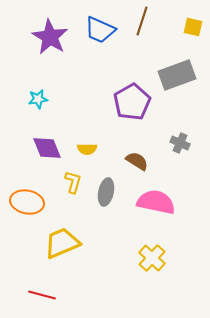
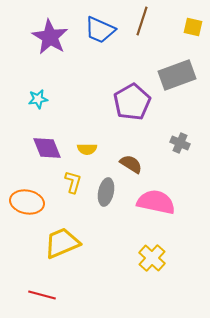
brown semicircle: moved 6 px left, 3 px down
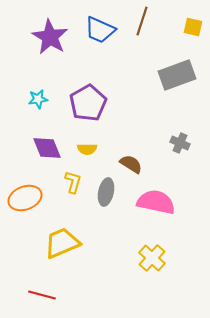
purple pentagon: moved 44 px left, 1 px down
orange ellipse: moved 2 px left, 4 px up; rotated 32 degrees counterclockwise
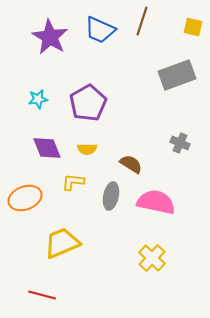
yellow L-shape: rotated 100 degrees counterclockwise
gray ellipse: moved 5 px right, 4 px down
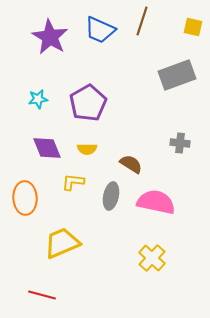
gray cross: rotated 18 degrees counterclockwise
orange ellipse: rotated 72 degrees counterclockwise
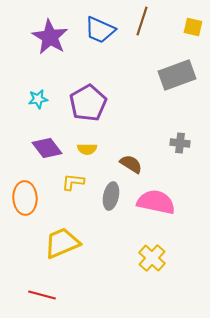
purple diamond: rotated 16 degrees counterclockwise
